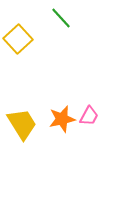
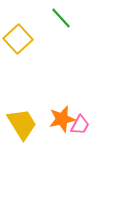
pink trapezoid: moved 9 px left, 9 px down
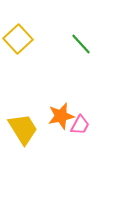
green line: moved 20 px right, 26 px down
orange star: moved 1 px left, 3 px up
yellow trapezoid: moved 1 px right, 5 px down
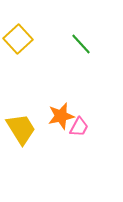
pink trapezoid: moved 1 px left, 2 px down
yellow trapezoid: moved 2 px left
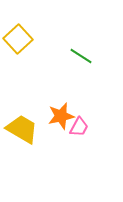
green line: moved 12 px down; rotated 15 degrees counterclockwise
yellow trapezoid: moved 1 px right; rotated 28 degrees counterclockwise
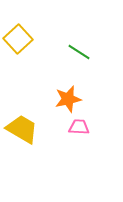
green line: moved 2 px left, 4 px up
orange star: moved 7 px right, 17 px up
pink trapezoid: rotated 115 degrees counterclockwise
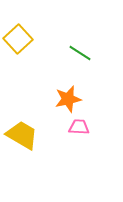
green line: moved 1 px right, 1 px down
yellow trapezoid: moved 6 px down
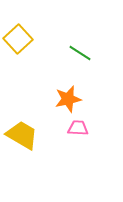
pink trapezoid: moved 1 px left, 1 px down
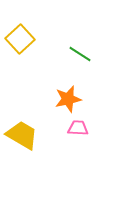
yellow square: moved 2 px right
green line: moved 1 px down
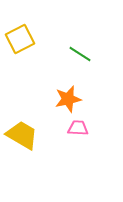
yellow square: rotated 16 degrees clockwise
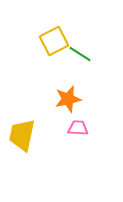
yellow square: moved 34 px right, 2 px down
yellow trapezoid: rotated 108 degrees counterclockwise
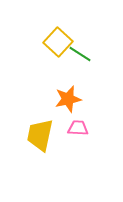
yellow square: moved 4 px right, 1 px down; rotated 20 degrees counterclockwise
yellow trapezoid: moved 18 px right
